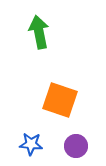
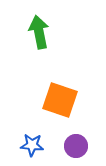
blue star: moved 1 px right, 1 px down
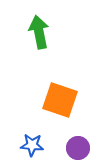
purple circle: moved 2 px right, 2 px down
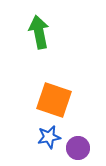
orange square: moved 6 px left
blue star: moved 17 px right, 8 px up; rotated 15 degrees counterclockwise
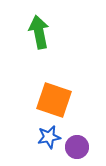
purple circle: moved 1 px left, 1 px up
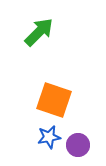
green arrow: rotated 56 degrees clockwise
purple circle: moved 1 px right, 2 px up
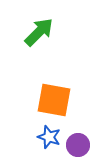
orange square: rotated 9 degrees counterclockwise
blue star: rotated 30 degrees clockwise
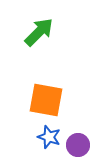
orange square: moved 8 px left
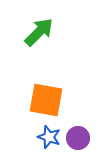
purple circle: moved 7 px up
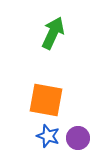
green arrow: moved 14 px right, 1 px down; rotated 20 degrees counterclockwise
blue star: moved 1 px left, 1 px up
